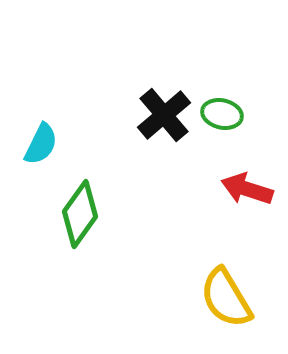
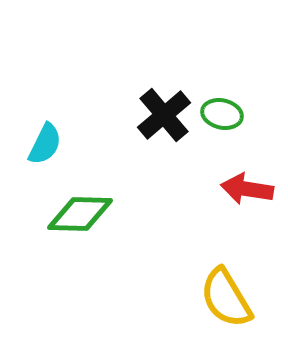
cyan semicircle: moved 4 px right
red arrow: rotated 9 degrees counterclockwise
green diamond: rotated 56 degrees clockwise
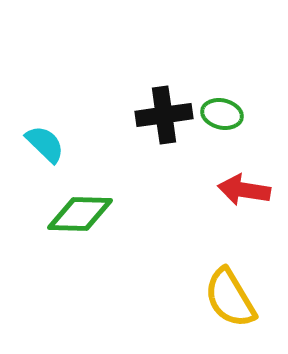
black cross: rotated 32 degrees clockwise
cyan semicircle: rotated 72 degrees counterclockwise
red arrow: moved 3 px left, 1 px down
yellow semicircle: moved 4 px right
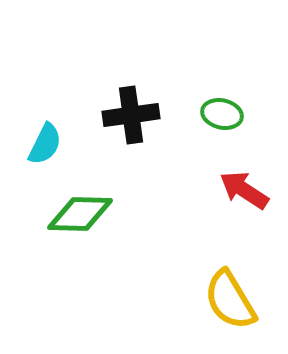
black cross: moved 33 px left
cyan semicircle: rotated 72 degrees clockwise
red arrow: rotated 24 degrees clockwise
yellow semicircle: moved 2 px down
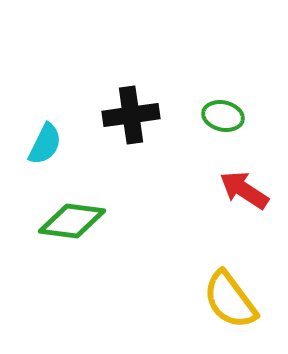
green ellipse: moved 1 px right, 2 px down
green diamond: moved 8 px left, 7 px down; rotated 6 degrees clockwise
yellow semicircle: rotated 6 degrees counterclockwise
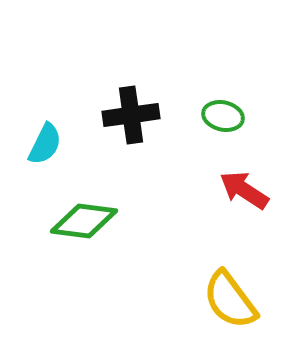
green diamond: moved 12 px right
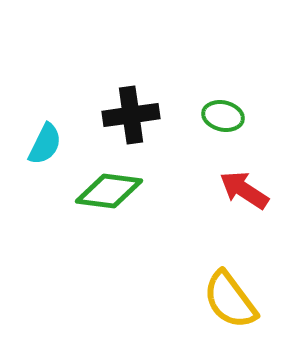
green diamond: moved 25 px right, 30 px up
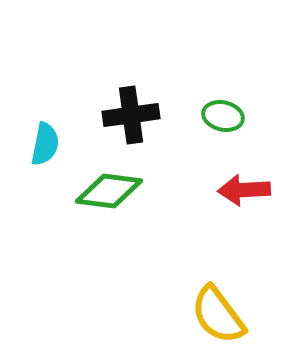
cyan semicircle: rotated 15 degrees counterclockwise
red arrow: rotated 36 degrees counterclockwise
yellow semicircle: moved 12 px left, 15 px down
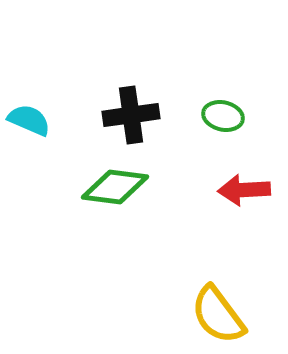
cyan semicircle: moved 16 px left, 24 px up; rotated 78 degrees counterclockwise
green diamond: moved 6 px right, 4 px up
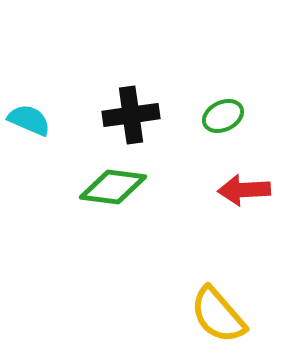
green ellipse: rotated 39 degrees counterclockwise
green diamond: moved 2 px left
yellow semicircle: rotated 4 degrees counterclockwise
